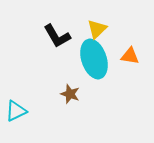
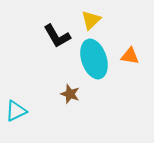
yellow triangle: moved 6 px left, 9 px up
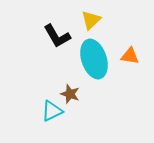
cyan triangle: moved 36 px right
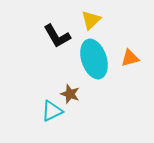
orange triangle: moved 2 px down; rotated 24 degrees counterclockwise
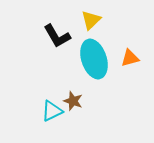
brown star: moved 3 px right, 7 px down
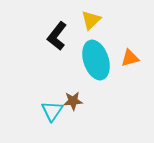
black L-shape: rotated 68 degrees clockwise
cyan ellipse: moved 2 px right, 1 px down
brown star: rotated 24 degrees counterclockwise
cyan triangle: rotated 30 degrees counterclockwise
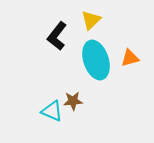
cyan triangle: rotated 40 degrees counterclockwise
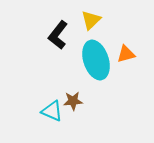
black L-shape: moved 1 px right, 1 px up
orange triangle: moved 4 px left, 4 px up
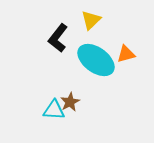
black L-shape: moved 3 px down
cyan ellipse: rotated 36 degrees counterclockwise
brown star: moved 3 px left, 1 px down; rotated 24 degrees counterclockwise
cyan triangle: moved 2 px right, 1 px up; rotated 20 degrees counterclockwise
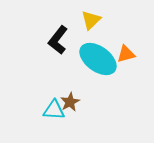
black L-shape: moved 2 px down
cyan ellipse: moved 2 px right, 1 px up
